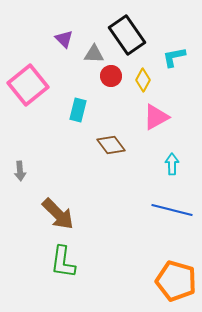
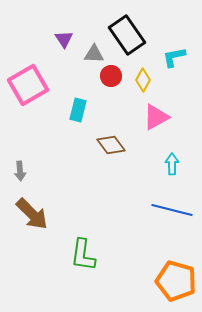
purple triangle: rotated 12 degrees clockwise
pink square: rotated 9 degrees clockwise
brown arrow: moved 26 px left
green L-shape: moved 20 px right, 7 px up
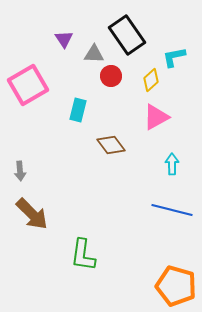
yellow diamond: moved 8 px right; rotated 20 degrees clockwise
orange pentagon: moved 5 px down
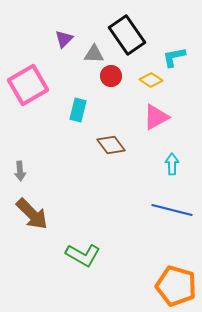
purple triangle: rotated 18 degrees clockwise
yellow diamond: rotated 75 degrees clockwise
green L-shape: rotated 68 degrees counterclockwise
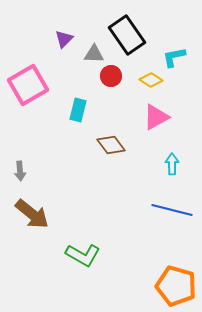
brown arrow: rotated 6 degrees counterclockwise
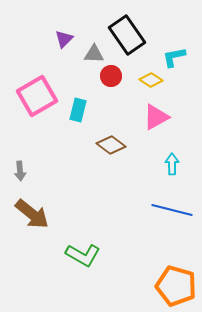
pink square: moved 9 px right, 11 px down
brown diamond: rotated 16 degrees counterclockwise
